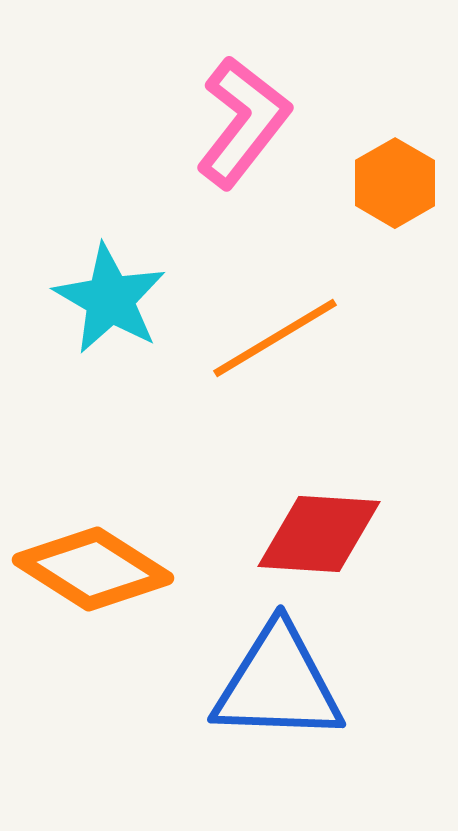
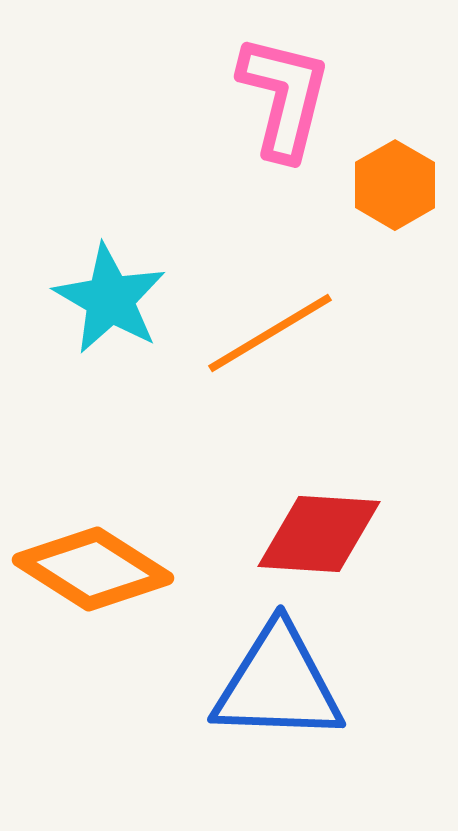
pink L-shape: moved 41 px right, 25 px up; rotated 24 degrees counterclockwise
orange hexagon: moved 2 px down
orange line: moved 5 px left, 5 px up
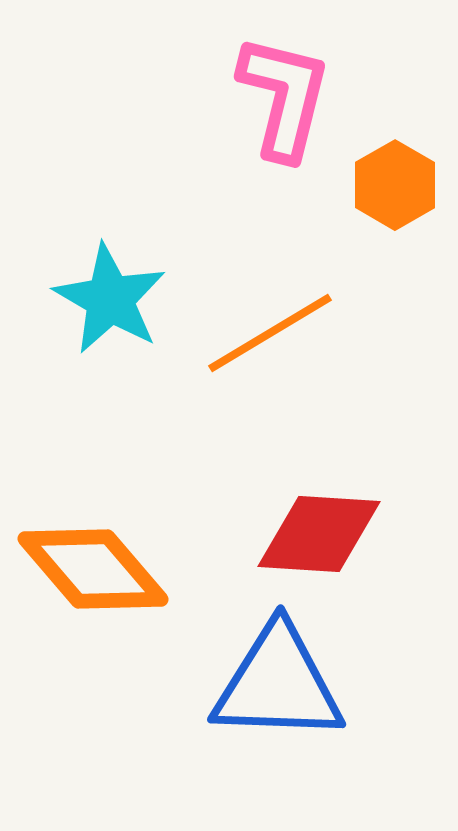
orange diamond: rotated 17 degrees clockwise
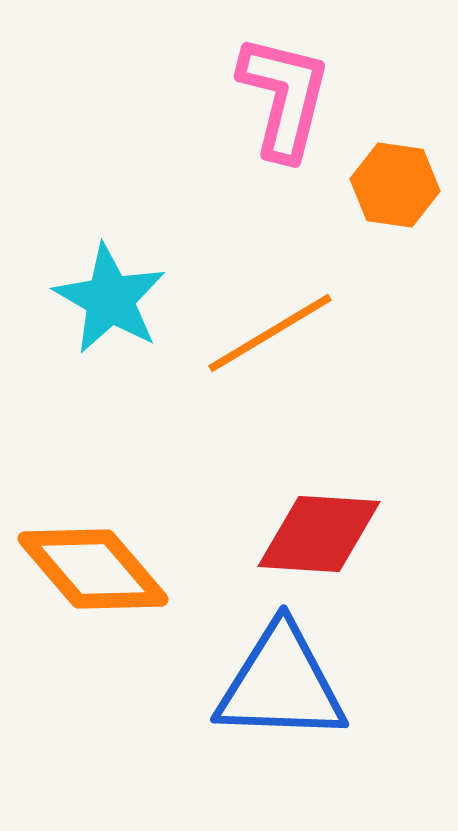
orange hexagon: rotated 22 degrees counterclockwise
blue triangle: moved 3 px right
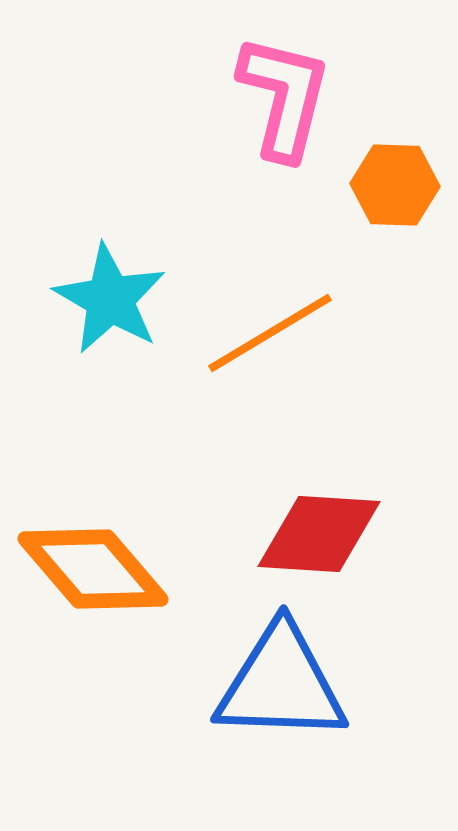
orange hexagon: rotated 6 degrees counterclockwise
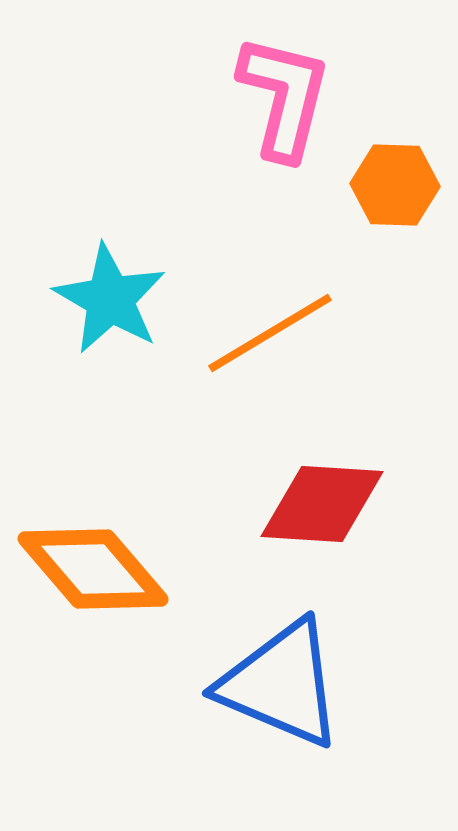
red diamond: moved 3 px right, 30 px up
blue triangle: rotated 21 degrees clockwise
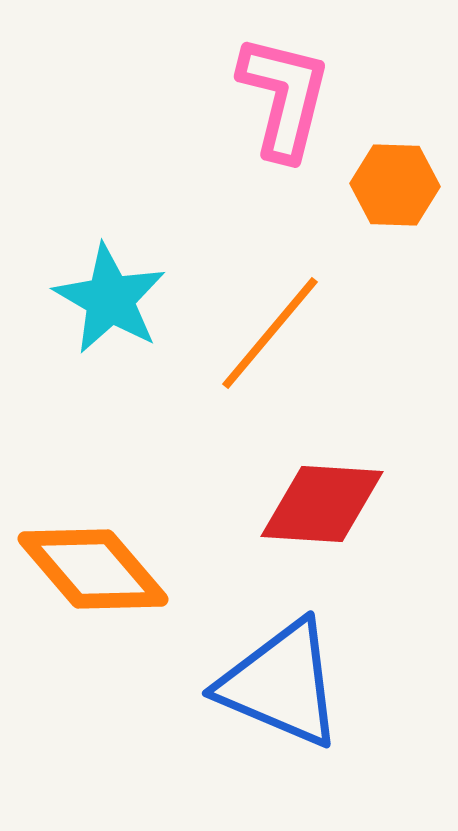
orange line: rotated 19 degrees counterclockwise
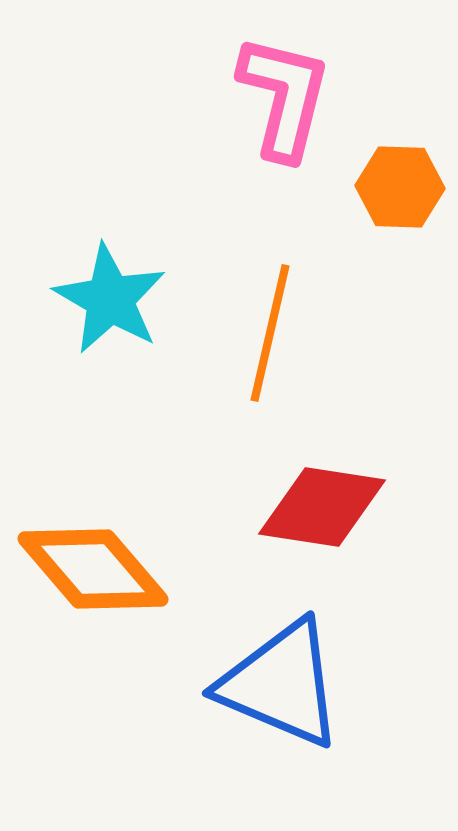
orange hexagon: moved 5 px right, 2 px down
orange line: rotated 27 degrees counterclockwise
red diamond: moved 3 px down; rotated 5 degrees clockwise
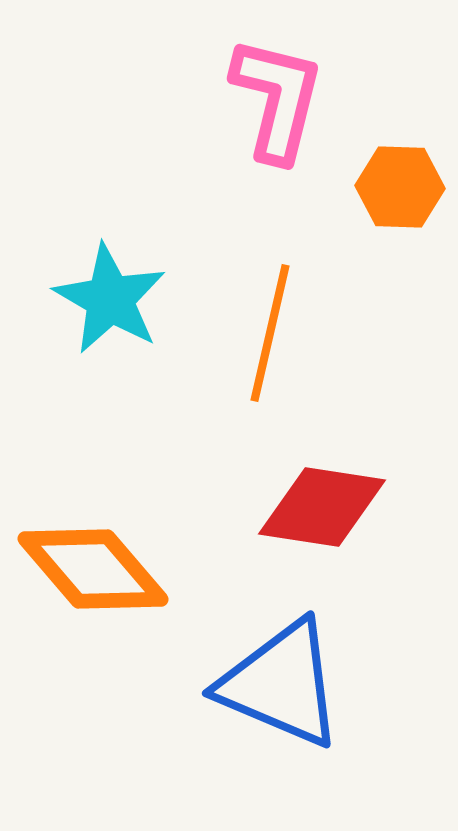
pink L-shape: moved 7 px left, 2 px down
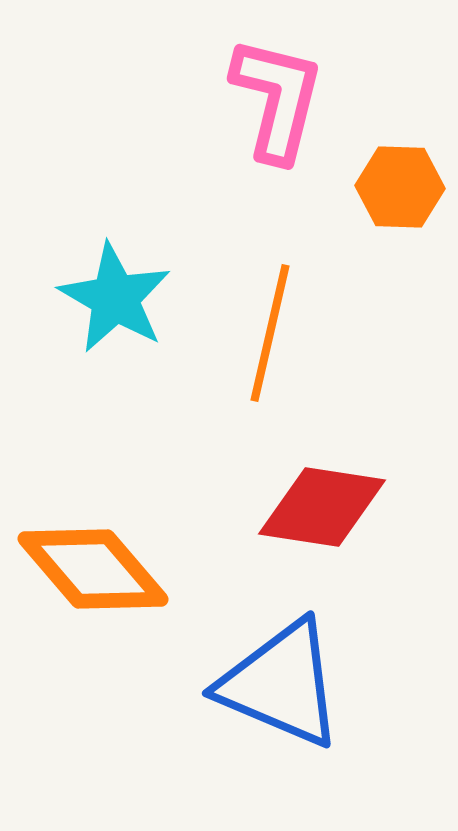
cyan star: moved 5 px right, 1 px up
